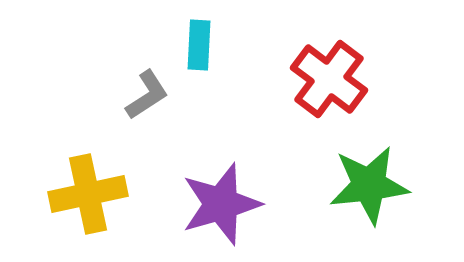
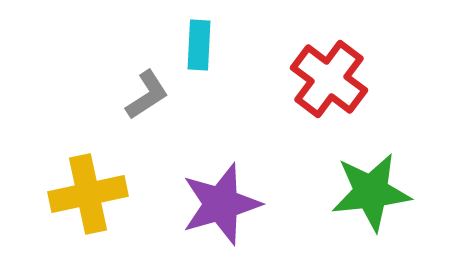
green star: moved 2 px right, 7 px down
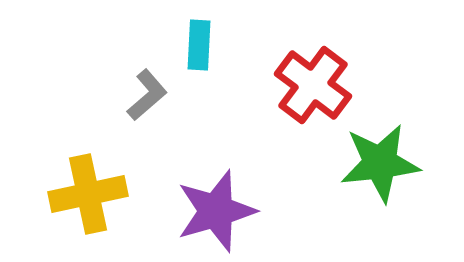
red cross: moved 16 px left, 6 px down
gray L-shape: rotated 8 degrees counterclockwise
green star: moved 9 px right, 29 px up
purple star: moved 5 px left, 7 px down
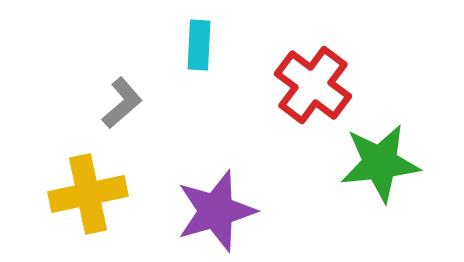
gray L-shape: moved 25 px left, 8 px down
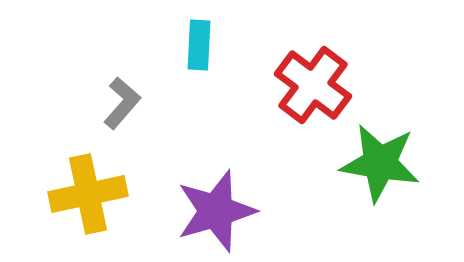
gray L-shape: rotated 8 degrees counterclockwise
green star: rotated 16 degrees clockwise
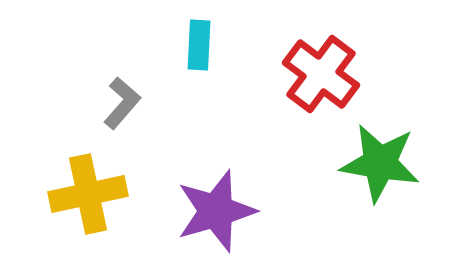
red cross: moved 8 px right, 11 px up
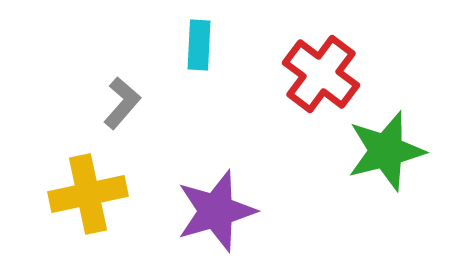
green star: moved 6 px right, 12 px up; rotated 24 degrees counterclockwise
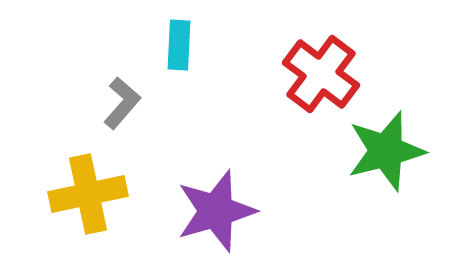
cyan rectangle: moved 20 px left
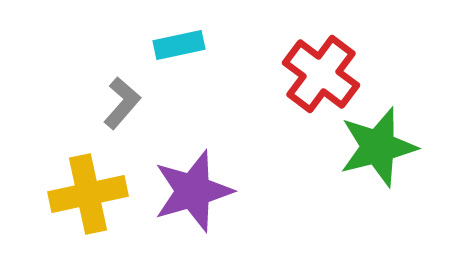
cyan rectangle: rotated 75 degrees clockwise
green star: moved 8 px left, 4 px up
purple star: moved 23 px left, 20 px up
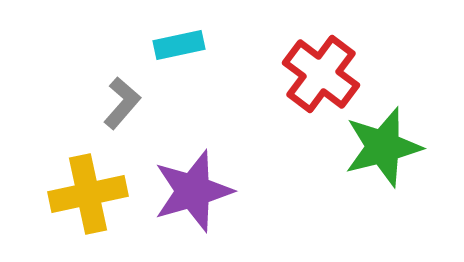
green star: moved 5 px right
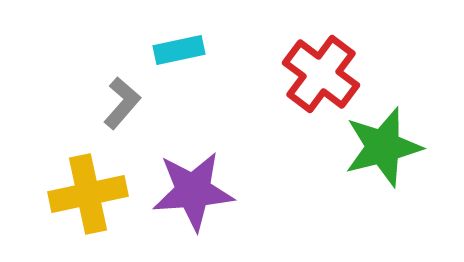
cyan rectangle: moved 5 px down
purple star: rotated 12 degrees clockwise
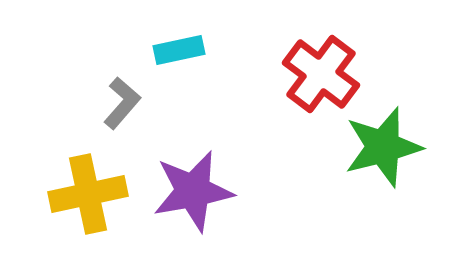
purple star: rotated 6 degrees counterclockwise
